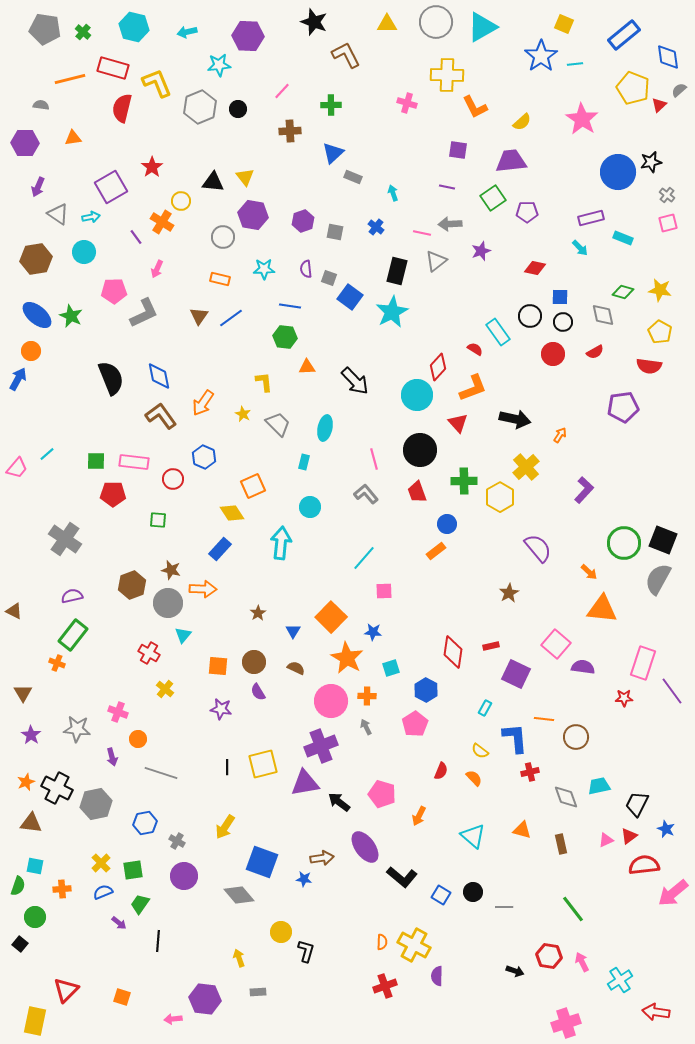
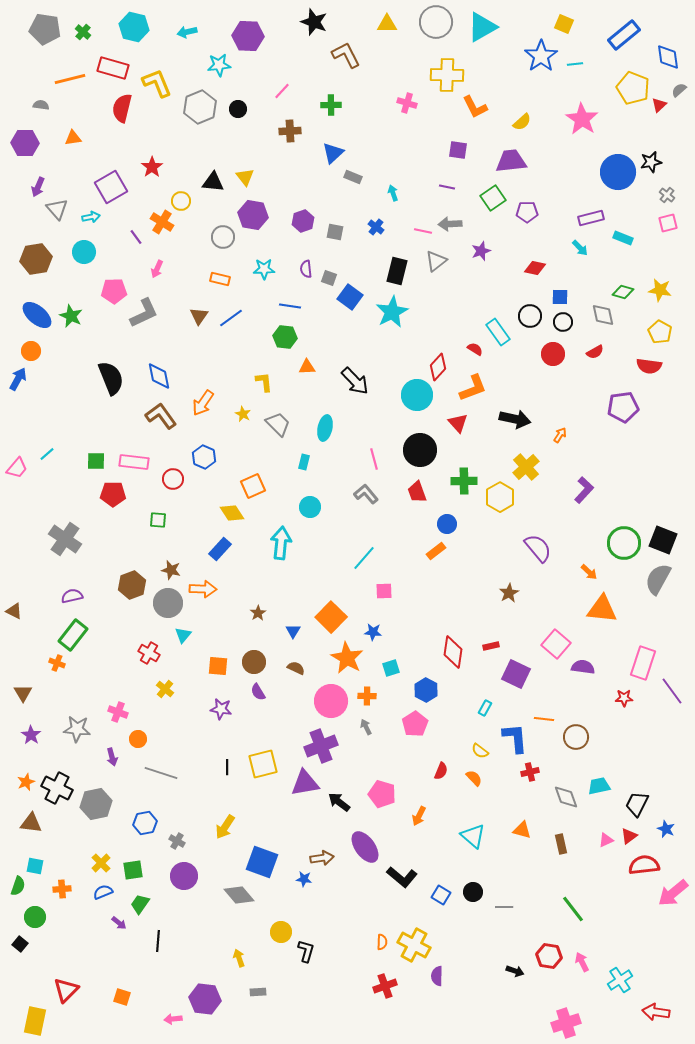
gray triangle at (58, 214): moved 1 px left, 5 px up; rotated 15 degrees clockwise
pink line at (422, 233): moved 1 px right, 2 px up
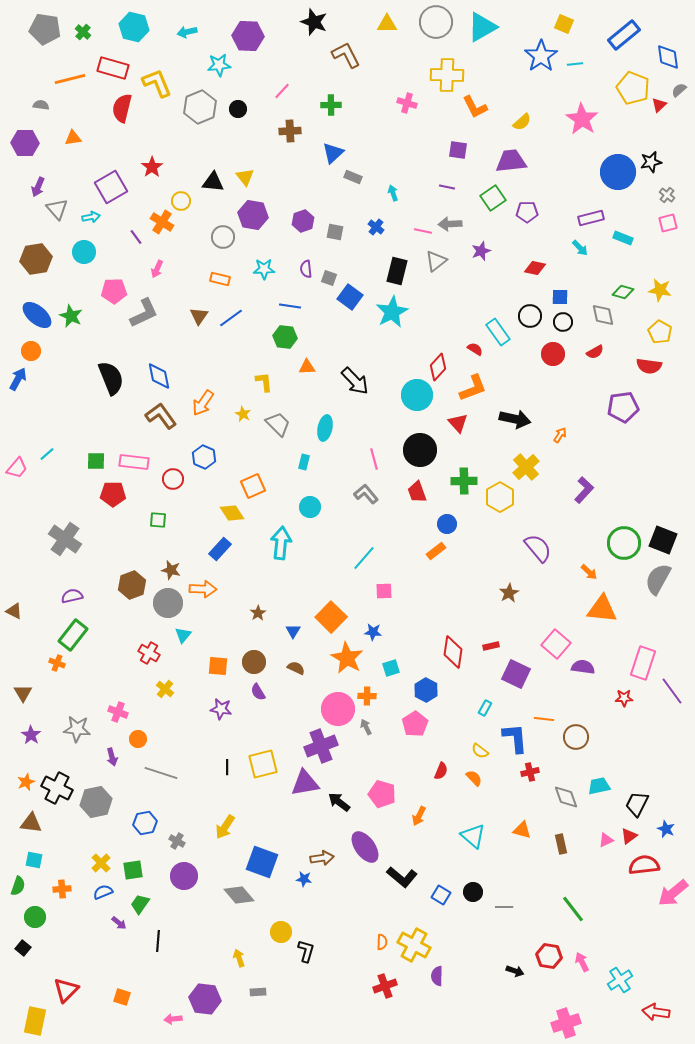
pink circle at (331, 701): moved 7 px right, 8 px down
gray hexagon at (96, 804): moved 2 px up
cyan square at (35, 866): moved 1 px left, 6 px up
black square at (20, 944): moved 3 px right, 4 px down
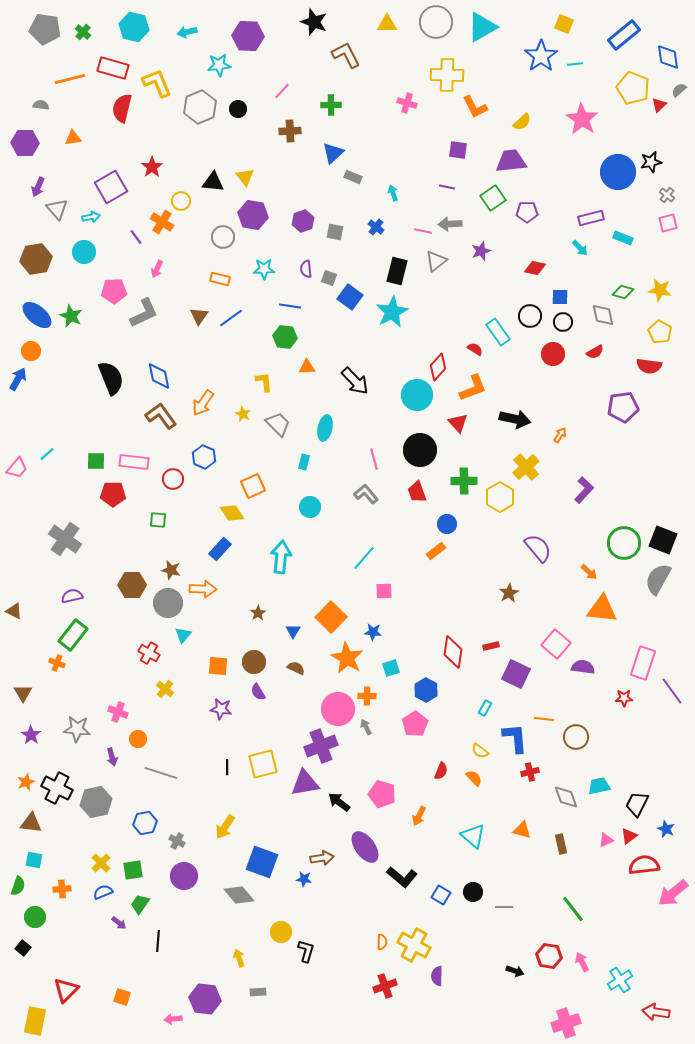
cyan arrow at (281, 543): moved 14 px down
brown hexagon at (132, 585): rotated 20 degrees clockwise
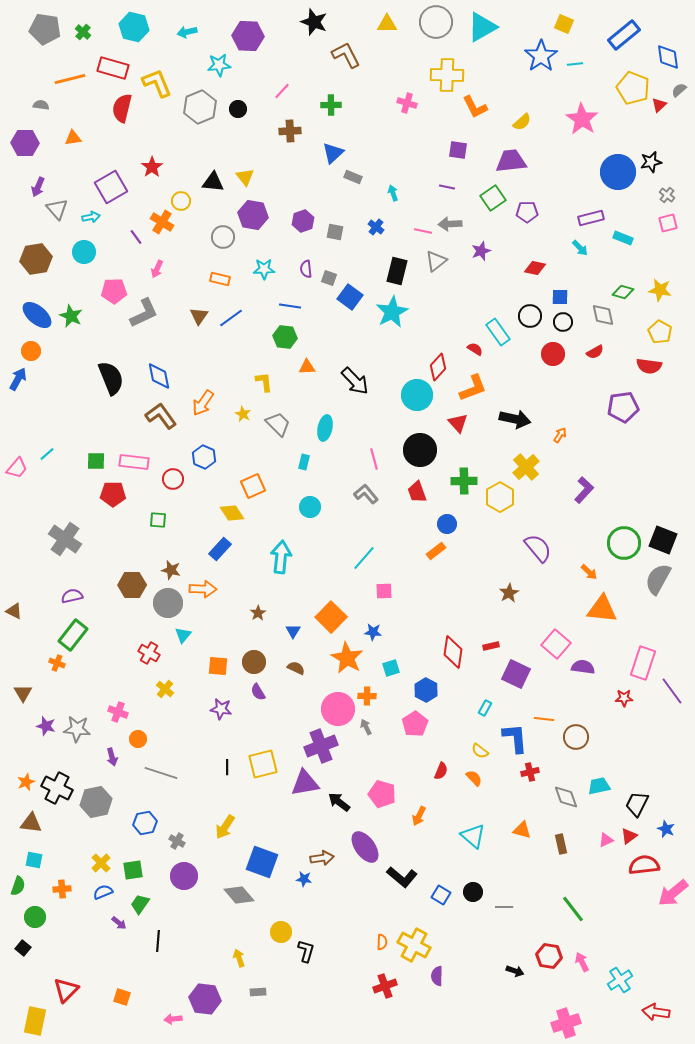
purple star at (31, 735): moved 15 px right, 9 px up; rotated 18 degrees counterclockwise
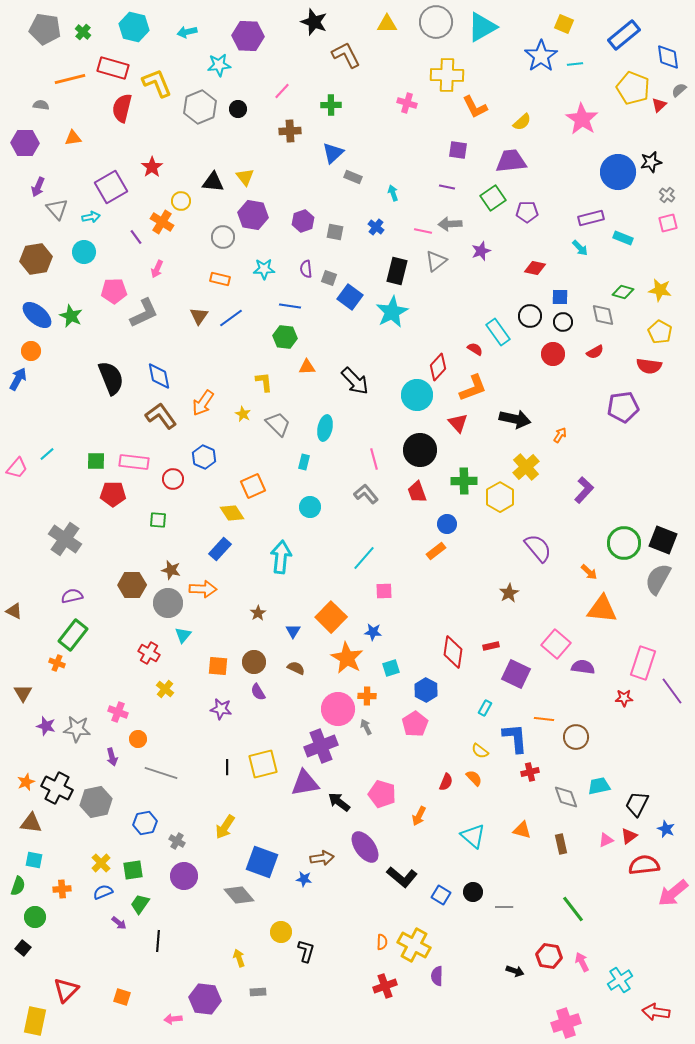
red semicircle at (441, 771): moved 5 px right, 11 px down
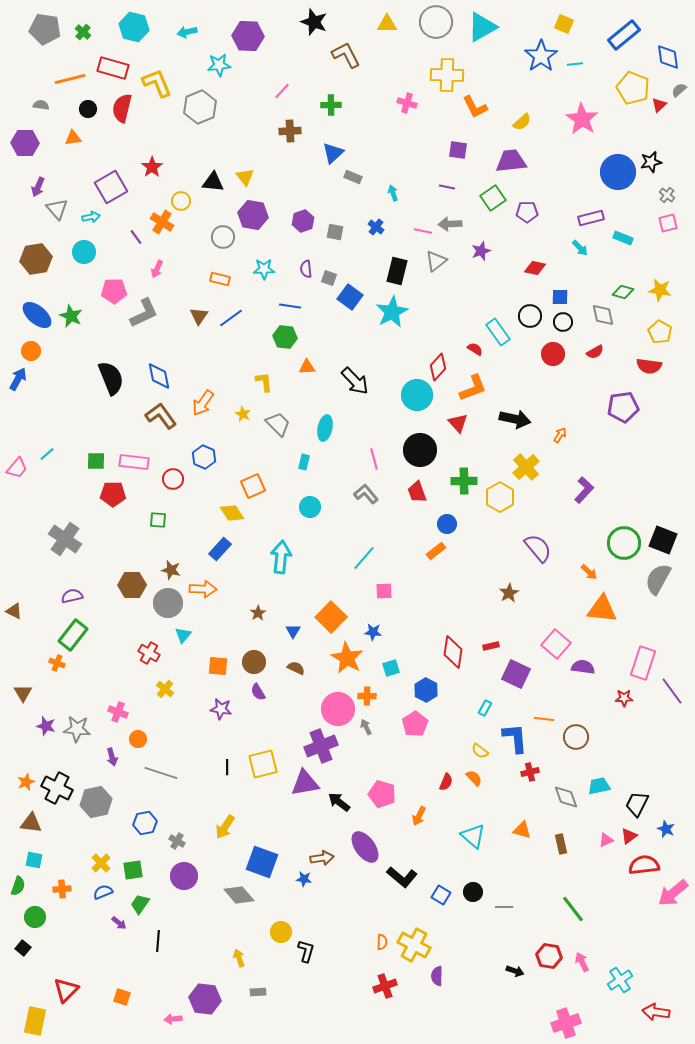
black circle at (238, 109): moved 150 px left
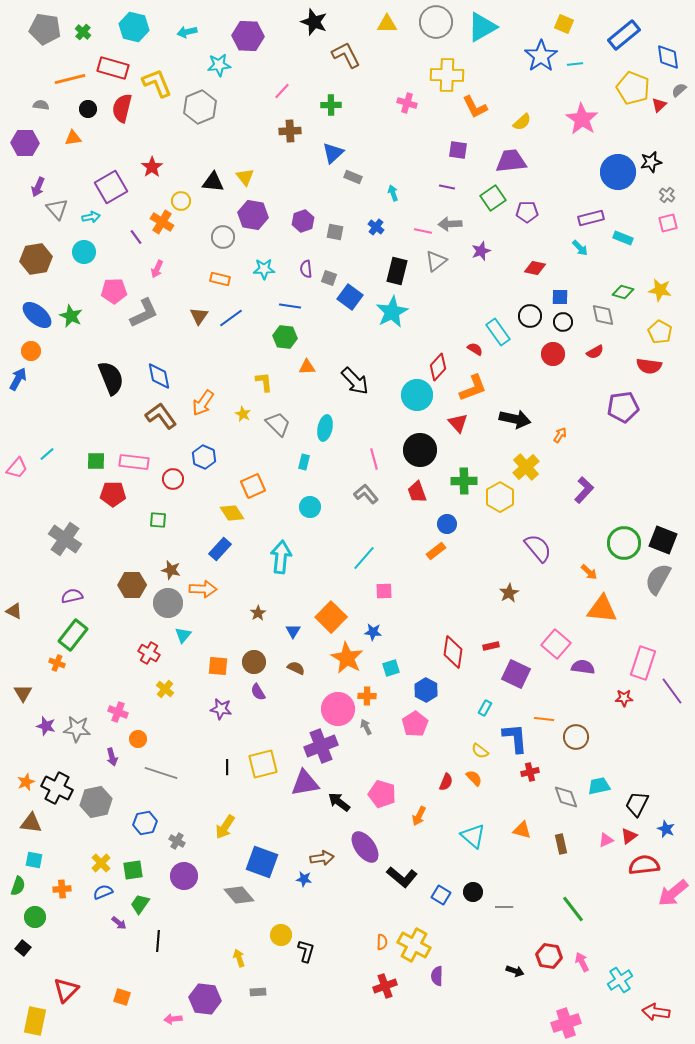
yellow circle at (281, 932): moved 3 px down
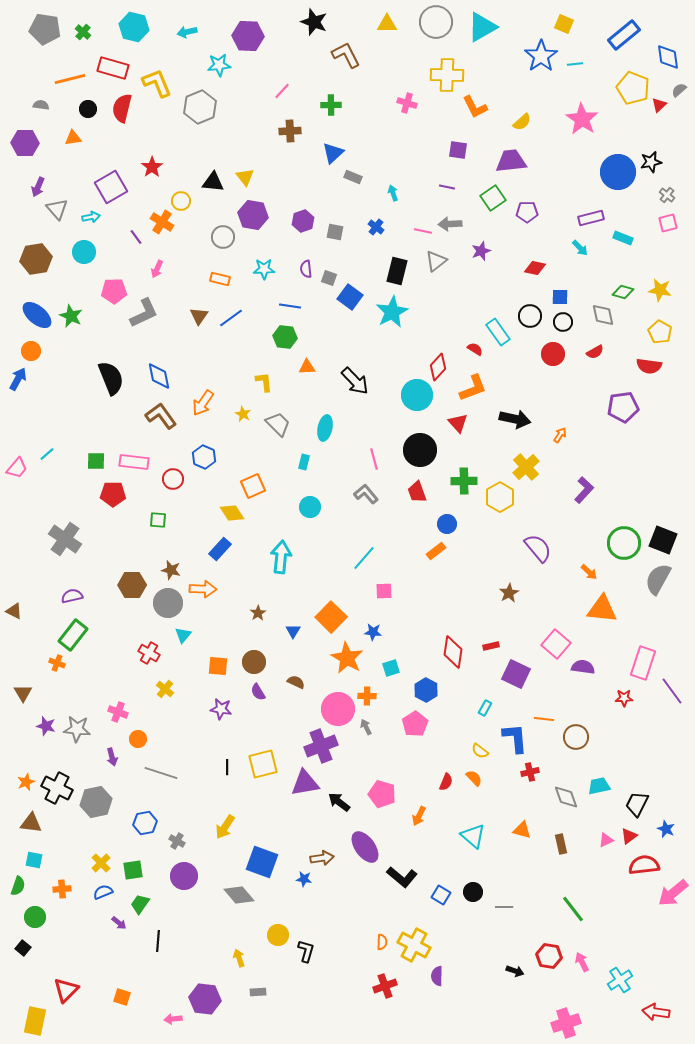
brown semicircle at (296, 668): moved 14 px down
yellow circle at (281, 935): moved 3 px left
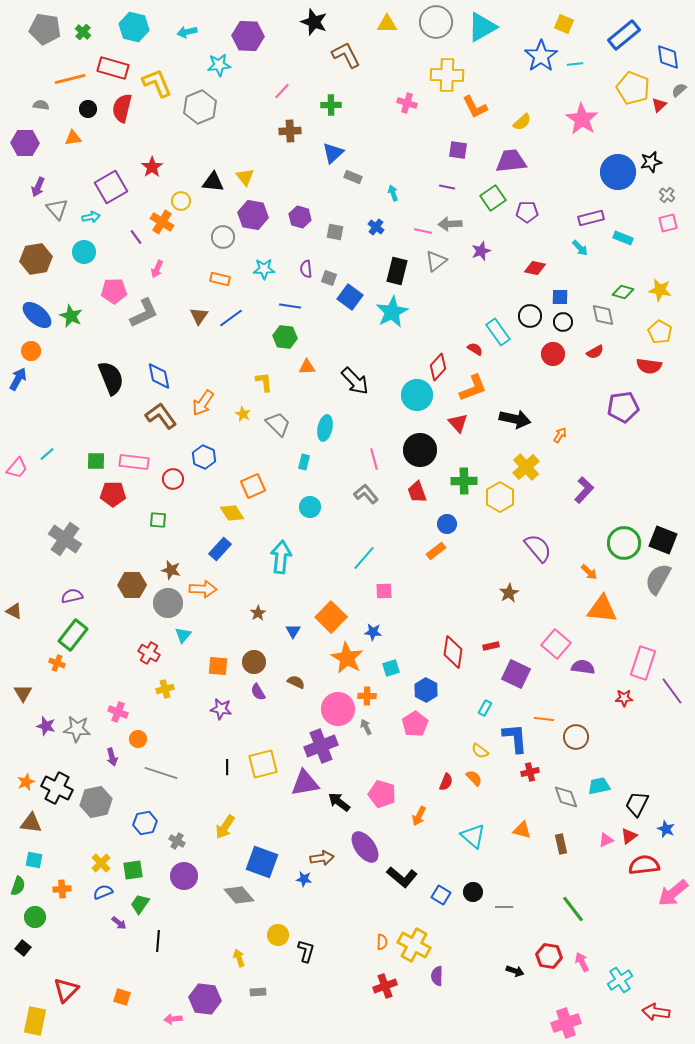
purple hexagon at (303, 221): moved 3 px left, 4 px up; rotated 25 degrees counterclockwise
yellow cross at (165, 689): rotated 36 degrees clockwise
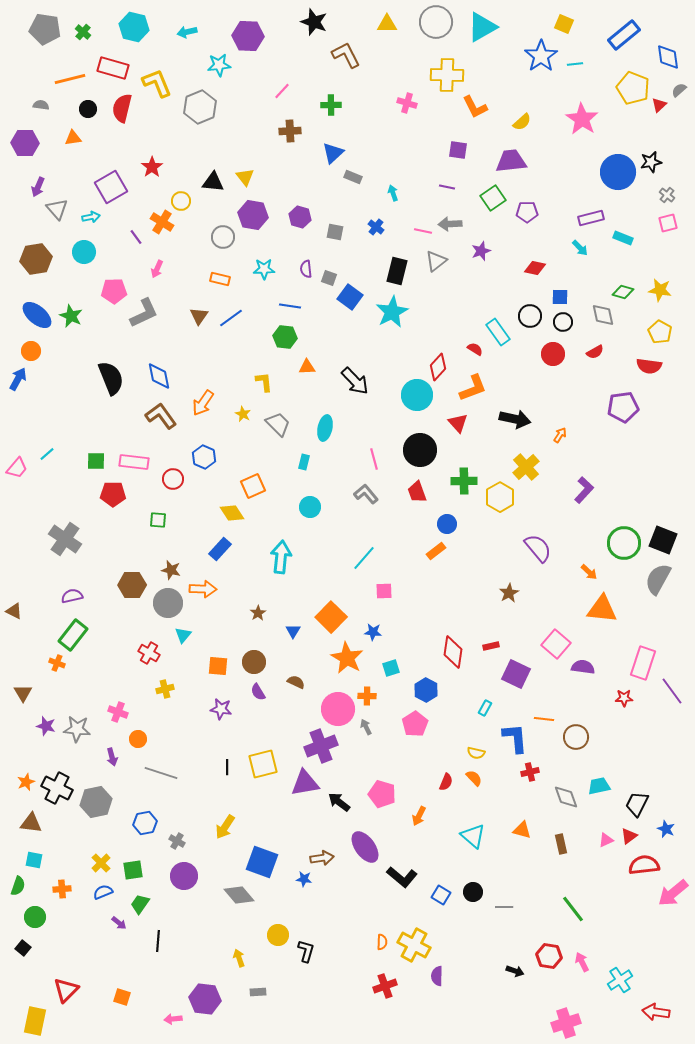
yellow semicircle at (480, 751): moved 4 px left, 2 px down; rotated 24 degrees counterclockwise
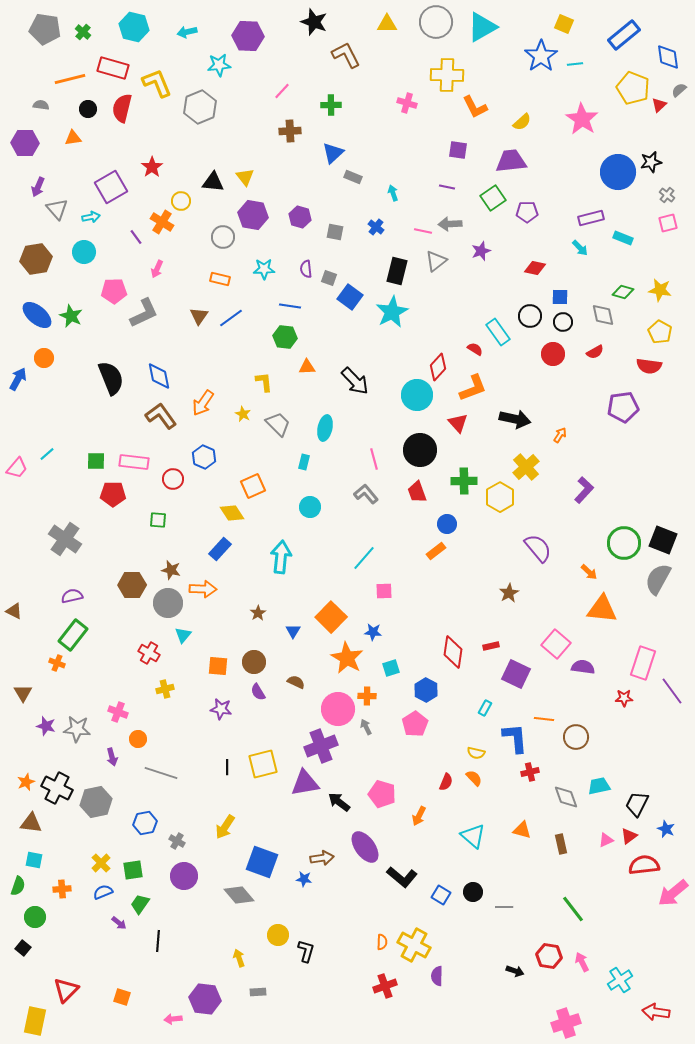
orange circle at (31, 351): moved 13 px right, 7 px down
